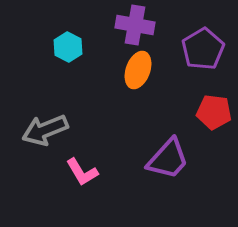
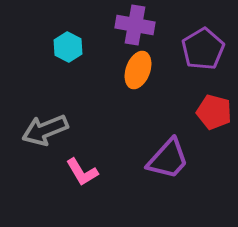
red pentagon: rotated 8 degrees clockwise
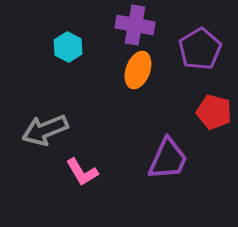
purple pentagon: moved 3 px left
purple trapezoid: rotated 18 degrees counterclockwise
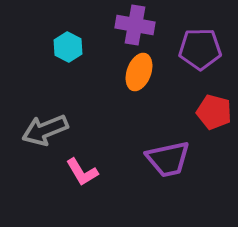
purple pentagon: rotated 30 degrees clockwise
orange ellipse: moved 1 px right, 2 px down
purple trapezoid: rotated 54 degrees clockwise
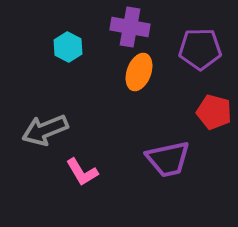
purple cross: moved 5 px left, 2 px down
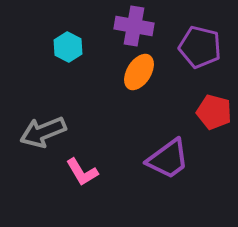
purple cross: moved 4 px right, 1 px up
purple pentagon: moved 2 px up; rotated 15 degrees clockwise
orange ellipse: rotated 12 degrees clockwise
gray arrow: moved 2 px left, 2 px down
purple trapezoid: rotated 24 degrees counterclockwise
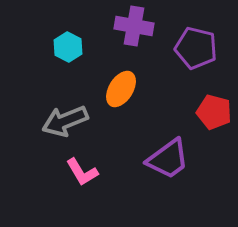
purple pentagon: moved 4 px left, 1 px down
orange ellipse: moved 18 px left, 17 px down
gray arrow: moved 22 px right, 11 px up
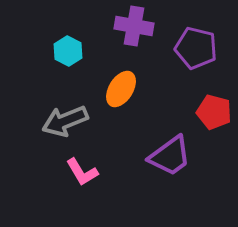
cyan hexagon: moved 4 px down
purple trapezoid: moved 2 px right, 3 px up
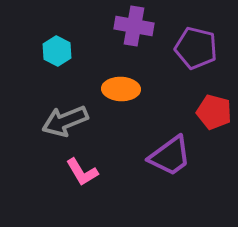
cyan hexagon: moved 11 px left
orange ellipse: rotated 60 degrees clockwise
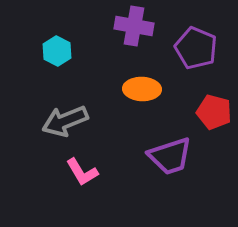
purple pentagon: rotated 9 degrees clockwise
orange ellipse: moved 21 px right
purple trapezoid: rotated 18 degrees clockwise
